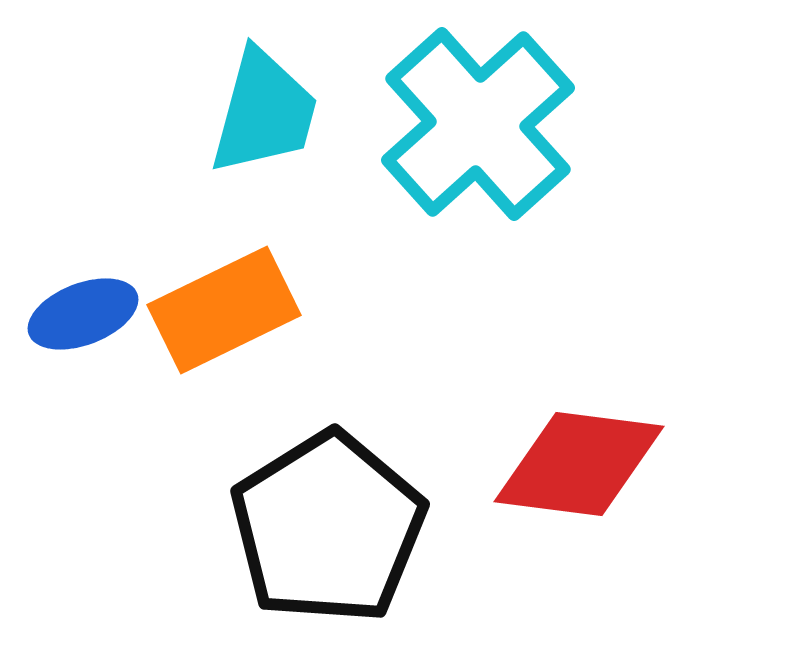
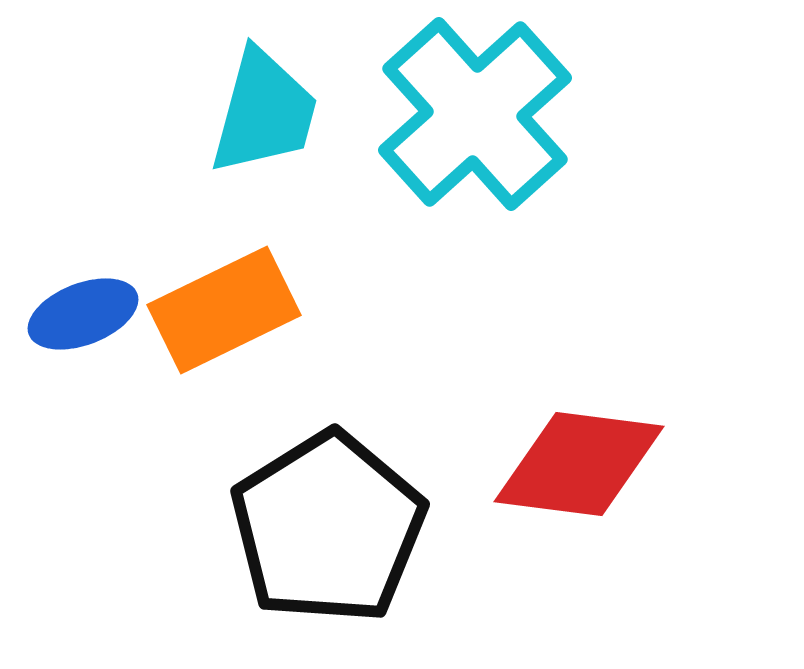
cyan cross: moved 3 px left, 10 px up
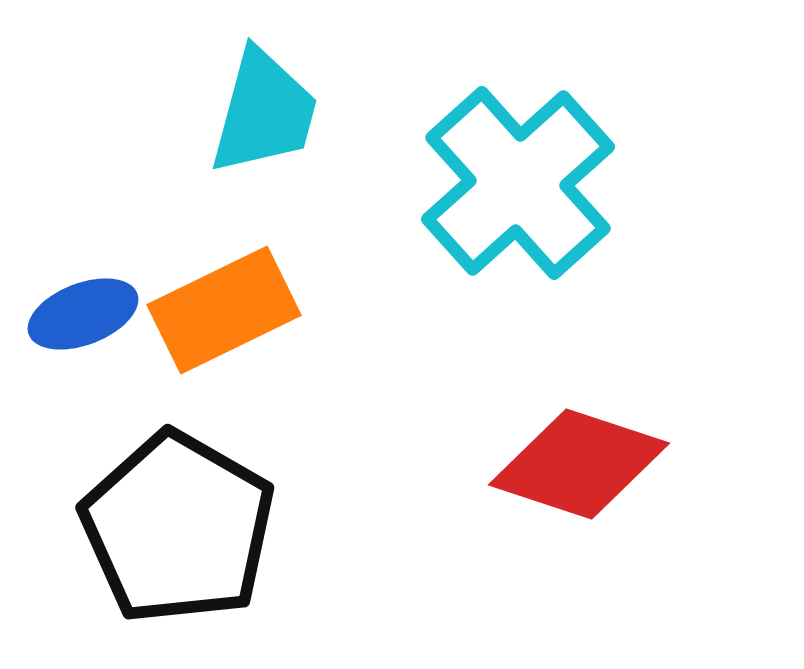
cyan cross: moved 43 px right, 69 px down
red diamond: rotated 11 degrees clockwise
black pentagon: moved 150 px left; rotated 10 degrees counterclockwise
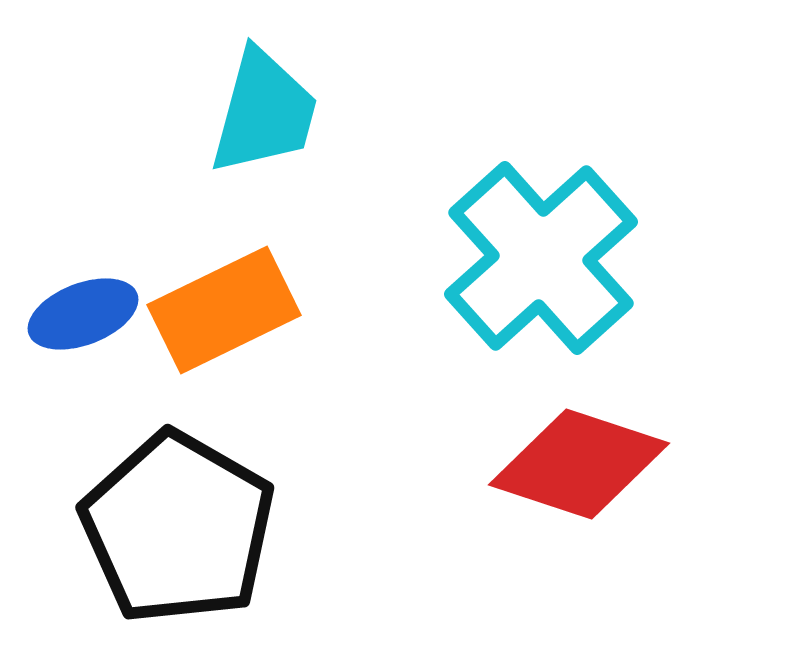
cyan cross: moved 23 px right, 75 px down
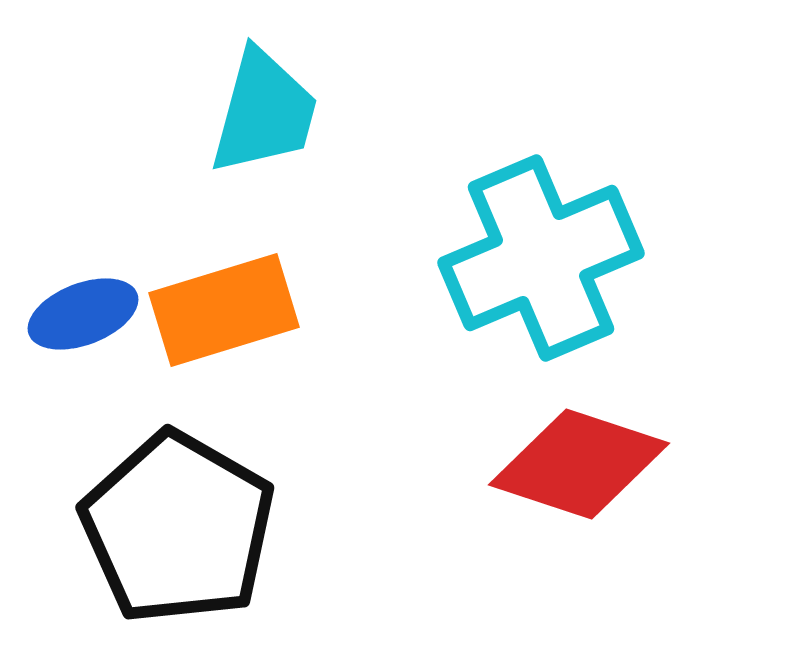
cyan cross: rotated 19 degrees clockwise
orange rectangle: rotated 9 degrees clockwise
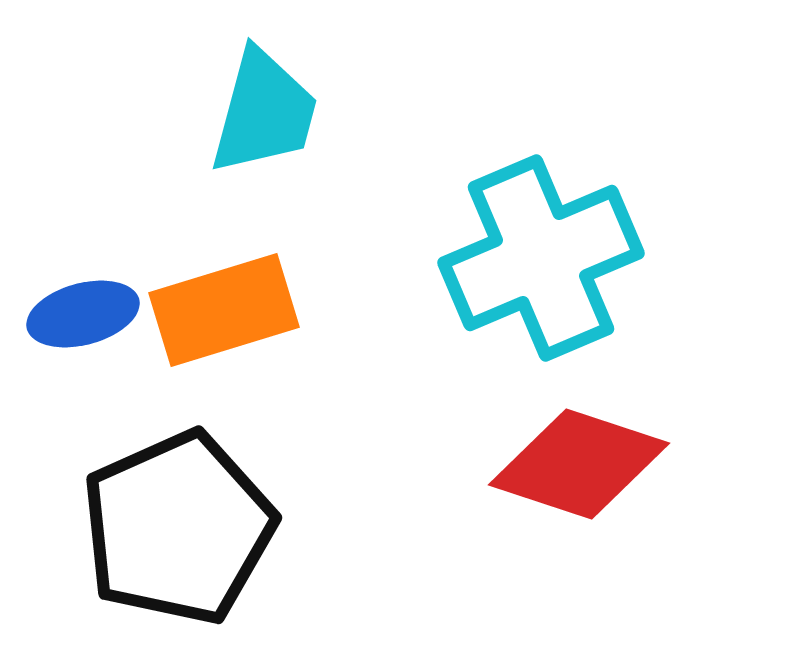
blue ellipse: rotated 6 degrees clockwise
black pentagon: rotated 18 degrees clockwise
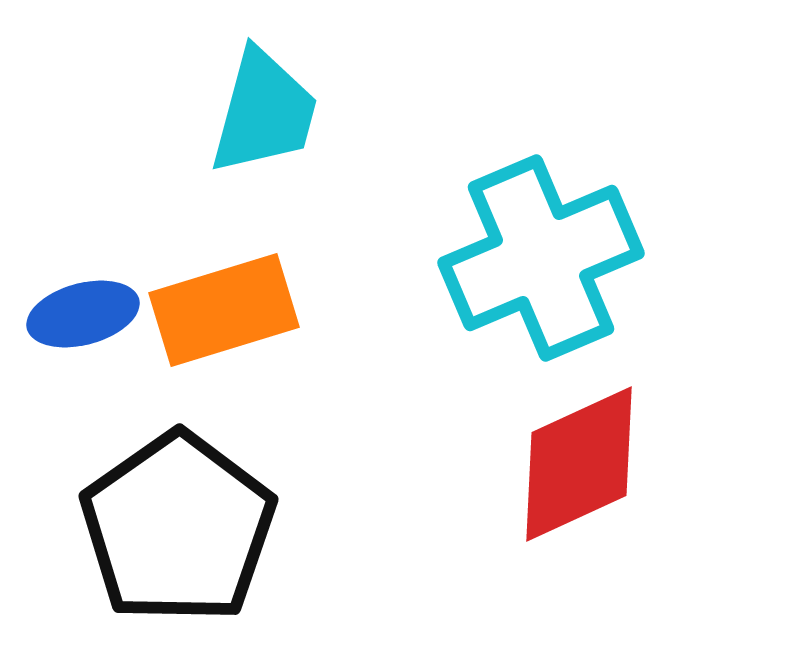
red diamond: rotated 43 degrees counterclockwise
black pentagon: rotated 11 degrees counterclockwise
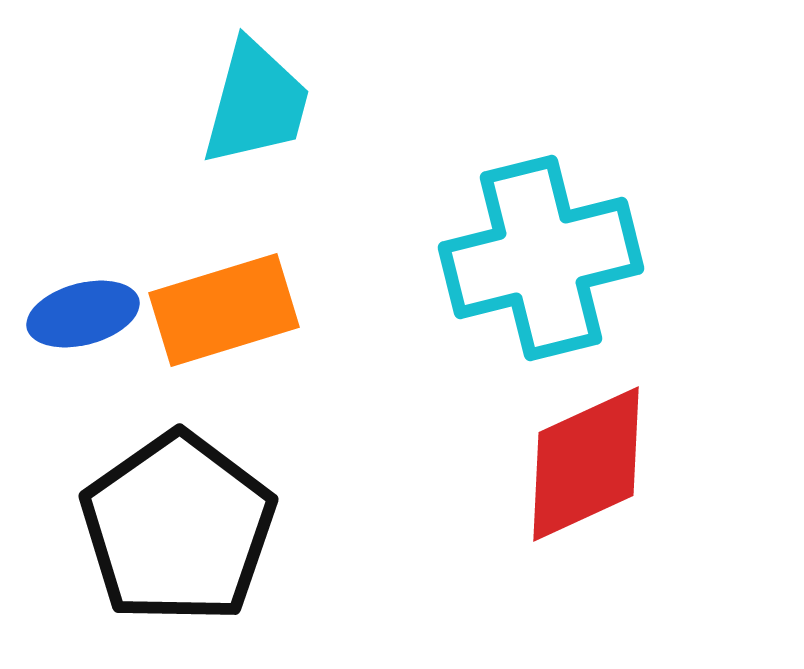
cyan trapezoid: moved 8 px left, 9 px up
cyan cross: rotated 9 degrees clockwise
red diamond: moved 7 px right
